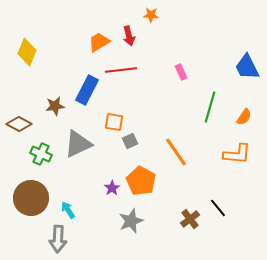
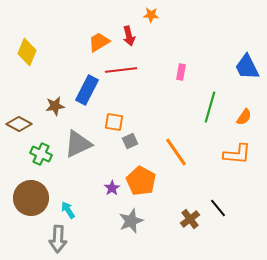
pink rectangle: rotated 35 degrees clockwise
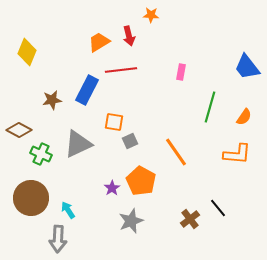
blue trapezoid: rotated 12 degrees counterclockwise
brown star: moved 3 px left, 6 px up
brown diamond: moved 6 px down
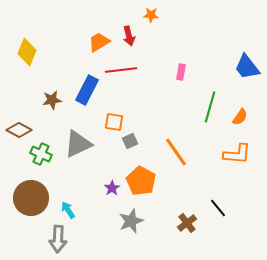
orange semicircle: moved 4 px left
brown cross: moved 3 px left, 4 px down
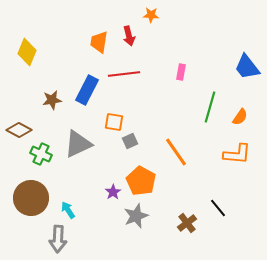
orange trapezoid: rotated 50 degrees counterclockwise
red line: moved 3 px right, 4 px down
purple star: moved 1 px right, 4 px down
gray star: moved 5 px right, 5 px up
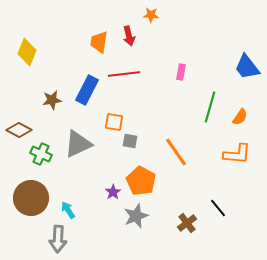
gray square: rotated 35 degrees clockwise
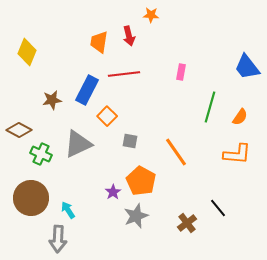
orange square: moved 7 px left, 6 px up; rotated 36 degrees clockwise
